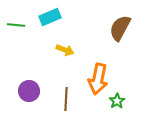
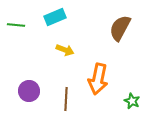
cyan rectangle: moved 5 px right
green star: moved 15 px right; rotated 14 degrees counterclockwise
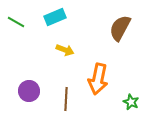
green line: moved 3 px up; rotated 24 degrees clockwise
green star: moved 1 px left, 1 px down
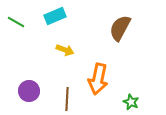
cyan rectangle: moved 1 px up
brown line: moved 1 px right
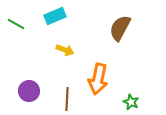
green line: moved 2 px down
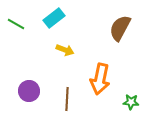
cyan rectangle: moved 1 px left, 2 px down; rotated 15 degrees counterclockwise
orange arrow: moved 2 px right
green star: rotated 21 degrees counterclockwise
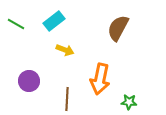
cyan rectangle: moved 3 px down
brown semicircle: moved 2 px left
purple circle: moved 10 px up
green star: moved 2 px left
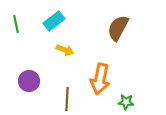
green line: rotated 48 degrees clockwise
green star: moved 3 px left
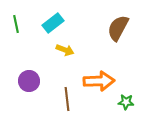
cyan rectangle: moved 1 px left, 2 px down
orange arrow: moved 1 px left, 2 px down; rotated 104 degrees counterclockwise
brown line: rotated 10 degrees counterclockwise
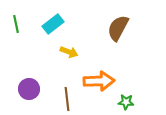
cyan rectangle: moved 1 px down
yellow arrow: moved 4 px right, 2 px down
purple circle: moved 8 px down
